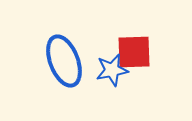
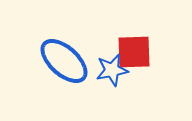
blue ellipse: rotated 27 degrees counterclockwise
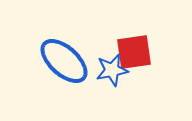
red square: rotated 6 degrees counterclockwise
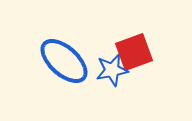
red square: rotated 12 degrees counterclockwise
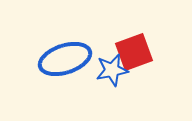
blue ellipse: moved 1 px right, 2 px up; rotated 60 degrees counterclockwise
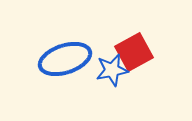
red square: rotated 9 degrees counterclockwise
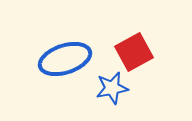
blue star: moved 18 px down
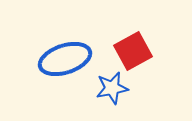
red square: moved 1 px left, 1 px up
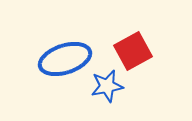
blue star: moved 5 px left, 2 px up
